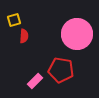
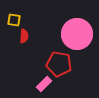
yellow square: rotated 24 degrees clockwise
red pentagon: moved 2 px left, 6 px up
pink rectangle: moved 9 px right, 3 px down
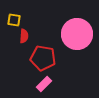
red pentagon: moved 16 px left, 6 px up
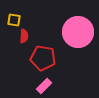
pink circle: moved 1 px right, 2 px up
pink rectangle: moved 2 px down
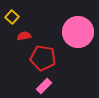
yellow square: moved 2 px left, 3 px up; rotated 32 degrees clockwise
red semicircle: rotated 104 degrees counterclockwise
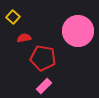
yellow square: moved 1 px right
pink circle: moved 1 px up
red semicircle: moved 2 px down
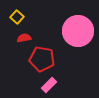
yellow square: moved 4 px right
red pentagon: moved 1 px left, 1 px down
pink rectangle: moved 5 px right, 1 px up
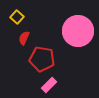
red semicircle: rotated 56 degrees counterclockwise
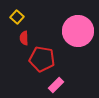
red semicircle: rotated 24 degrees counterclockwise
pink rectangle: moved 7 px right
